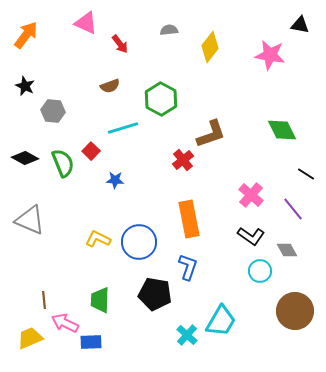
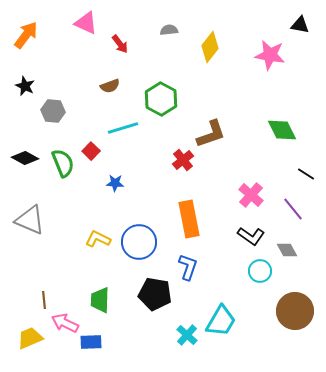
blue star: moved 3 px down
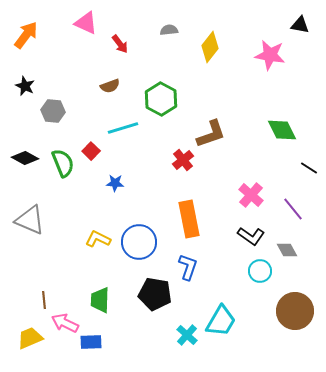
black line: moved 3 px right, 6 px up
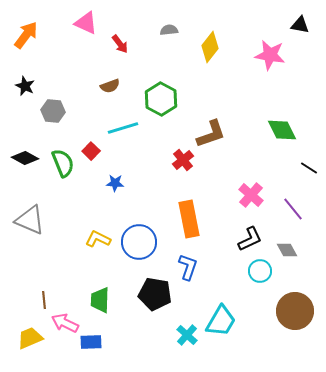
black L-shape: moved 1 px left, 3 px down; rotated 60 degrees counterclockwise
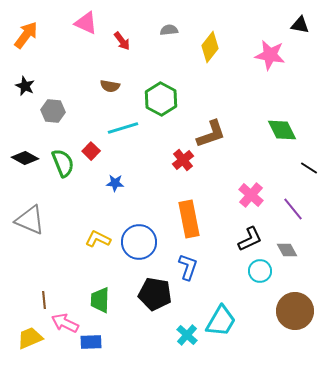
red arrow: moved 2 px right, 3 px up
brown semicircle: rotated 30 degrees clockwise
